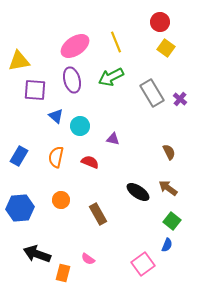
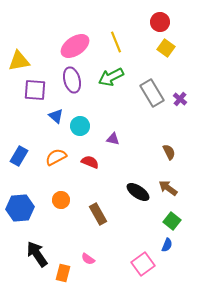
orange semicircle: rotated 50 degrees clockwise
black arrow: rotated 36 degrees clockwise
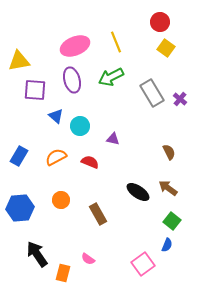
pink ellipse: rotated 12 degrees clockwise
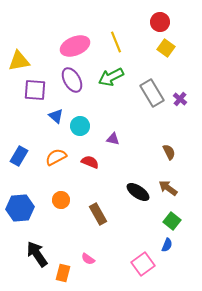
purple ellipse: rotated 15 degrees counterclockwise
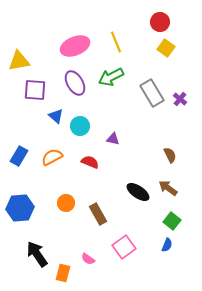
purple ellipse: moved 3 px right, 3 px down
brown semicircle: moved 1 px right, 3 px down
orange semicircle: moved 4 px left
orange circle: moved 5 px right, 3 px down
pink square: moved 19 px left, 17 px up
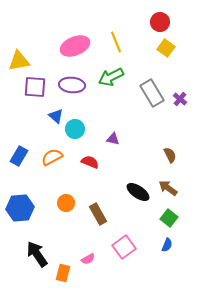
purple ellipse: moved 3 px left, 2 px down; rotated 55 degrees counterclockwise
purple square: moved 3 px up
cyan circle: moved 5 px left, 3 px down
green square: moved 3 px left, 3 px up
pink semicircle: rotated 64 degrees counterclockwise
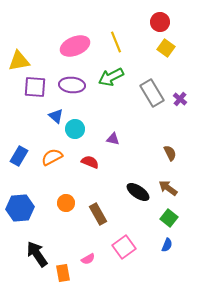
brown semicircle: moved 2 px up
orange rectangle: rotated 24 degrees counterclockwise
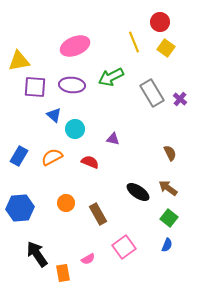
yellow line: moved 18 px right
blue triangle: moved 2 px left, 1 px up
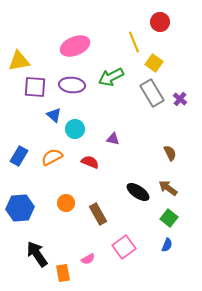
yellow square: moved 12 px left, 15 px down
